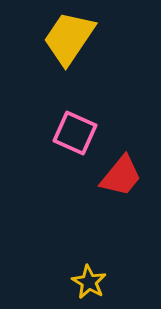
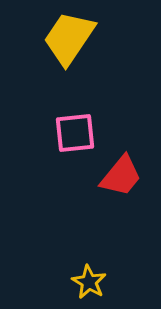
pink square: rotated 30 degrees counterclockwise
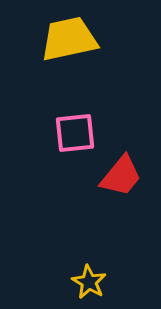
yellow trapezoid: moved 1 px down; rotated 44 degrees clockwise
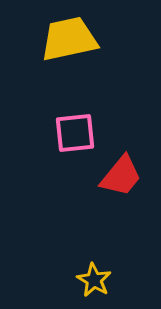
yellow star: moved 5 px right, 2 px up
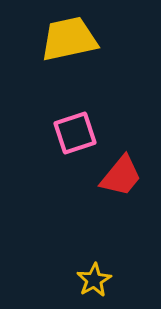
pink square: rotated 12 degrees counterclockwise
yellow star: rotated 12 degrees clockwise
